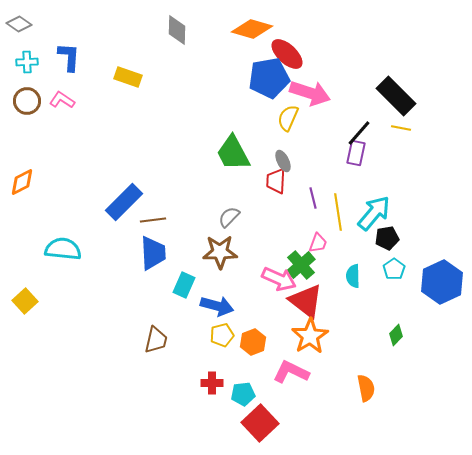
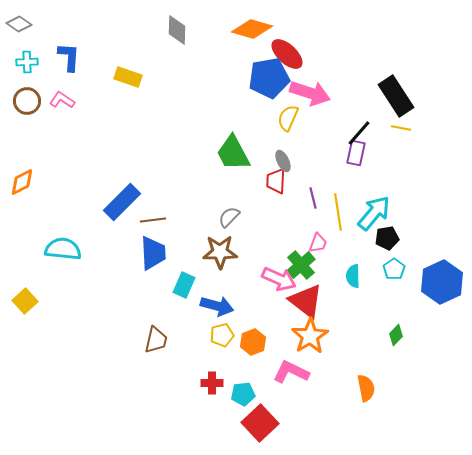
black rectangle at (396, 96): rotated 12 degrees clockwise
blue rectangle at (124, 202): moved 2 px left
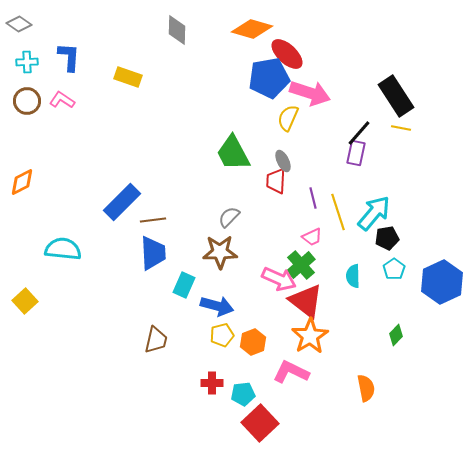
yellow line at (338, 212): rotated 9 degrees counterclockwise
pink trapezoid at (318, 243): moved 6 px left, 6 px up; rotated 45 degrees clockwise
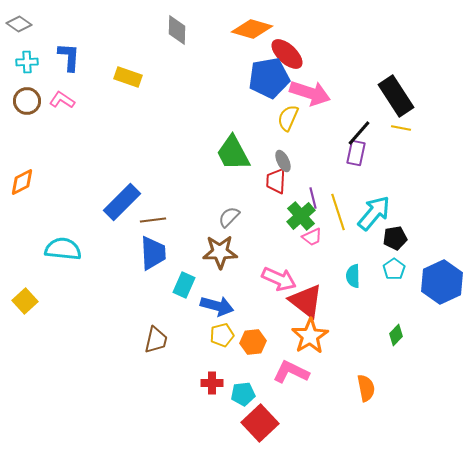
black pentagon at (387, 238): moved 8 px right
green cross at (301, 265): moved 49 px up
orange hexagon at (253, 342): rotated 15 degrees clockwise
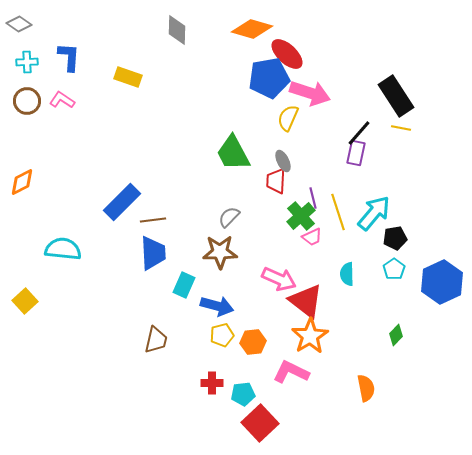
cyan semicircle at (353, 276): moved 6 px left, 2 px up
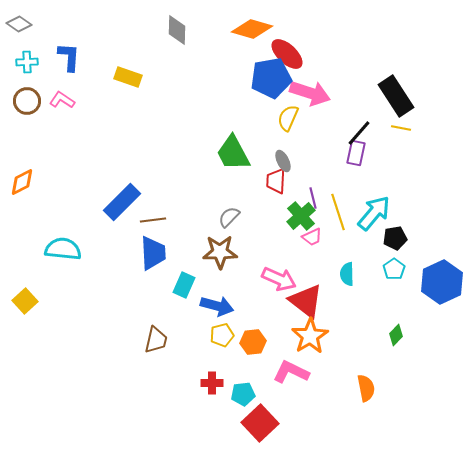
blue pentagon at (269, 78): moved 2 px right
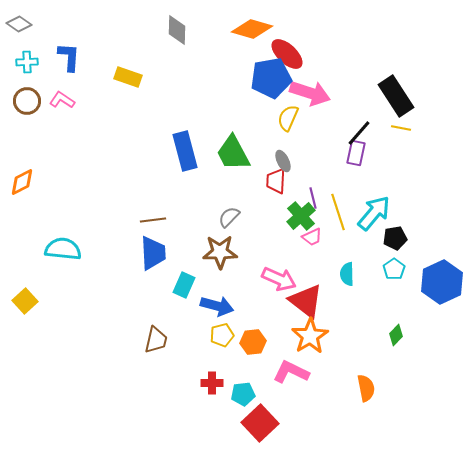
blue rectangle at (122, 202): moved 63 px right, 51 px up; rotated 60 degrees counterclockwise
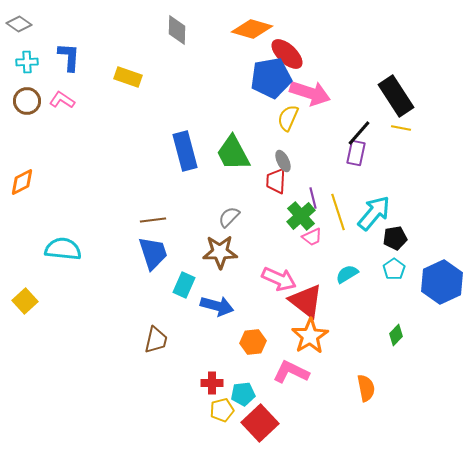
blue trapezoid at (153, 253): rotated 15 degrees counterclockwise
cyan semicircle at (347, 274): rotated 60 degrees clockwise
yellow pentagon at (222, 335): moved 75 px down
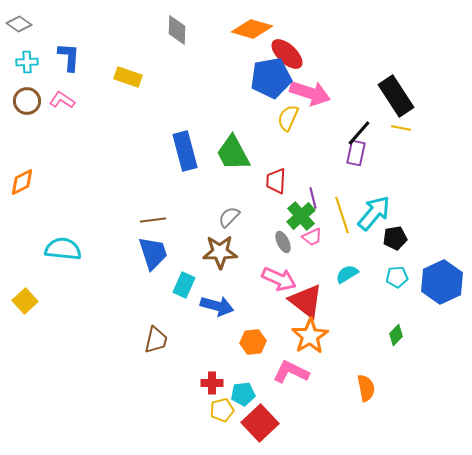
gray ellipse at (283, 161): moved 81 px down
yellow line at (338, 212): moved 4 px right, 3 px down
cyan pentagon at (394, 269): moved 3 px right, 8 px down; rotated 30 degrees clockwise
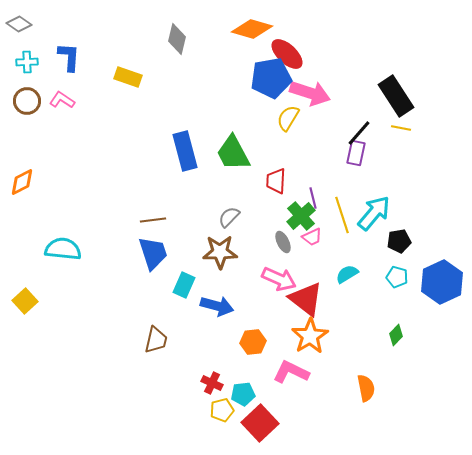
gray diamond at (177, 30): moved 9 px down; rotated 12 degrees clockwise
yellow semicircle at (288, 118): rotated 8 degrees clockwise
black pentagon at (395, 238): moved 4 px right, 3 px down
cyan pentagon at (397, 277): rotated 20 degrees clockwise
red triangle at (306, 301): moved 2 px up
red cross at (212, 383): rotated 25 degrees clockwise
